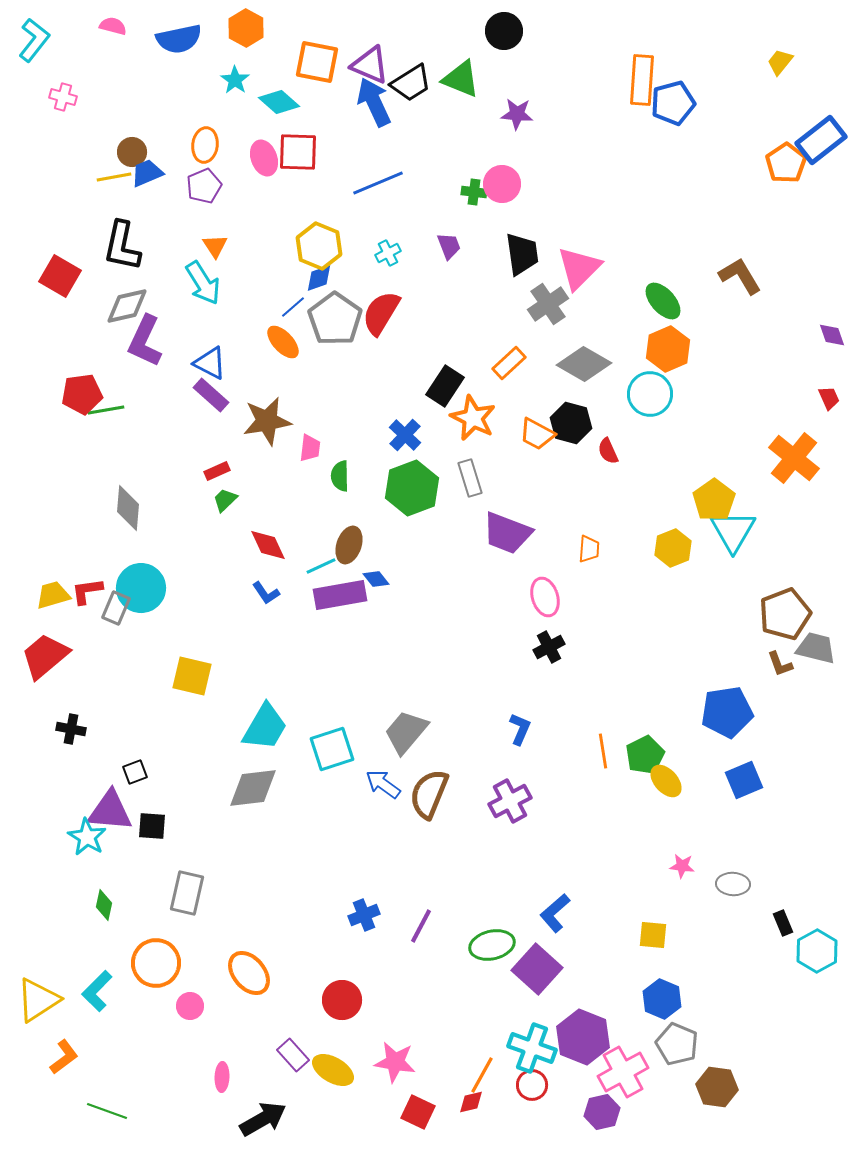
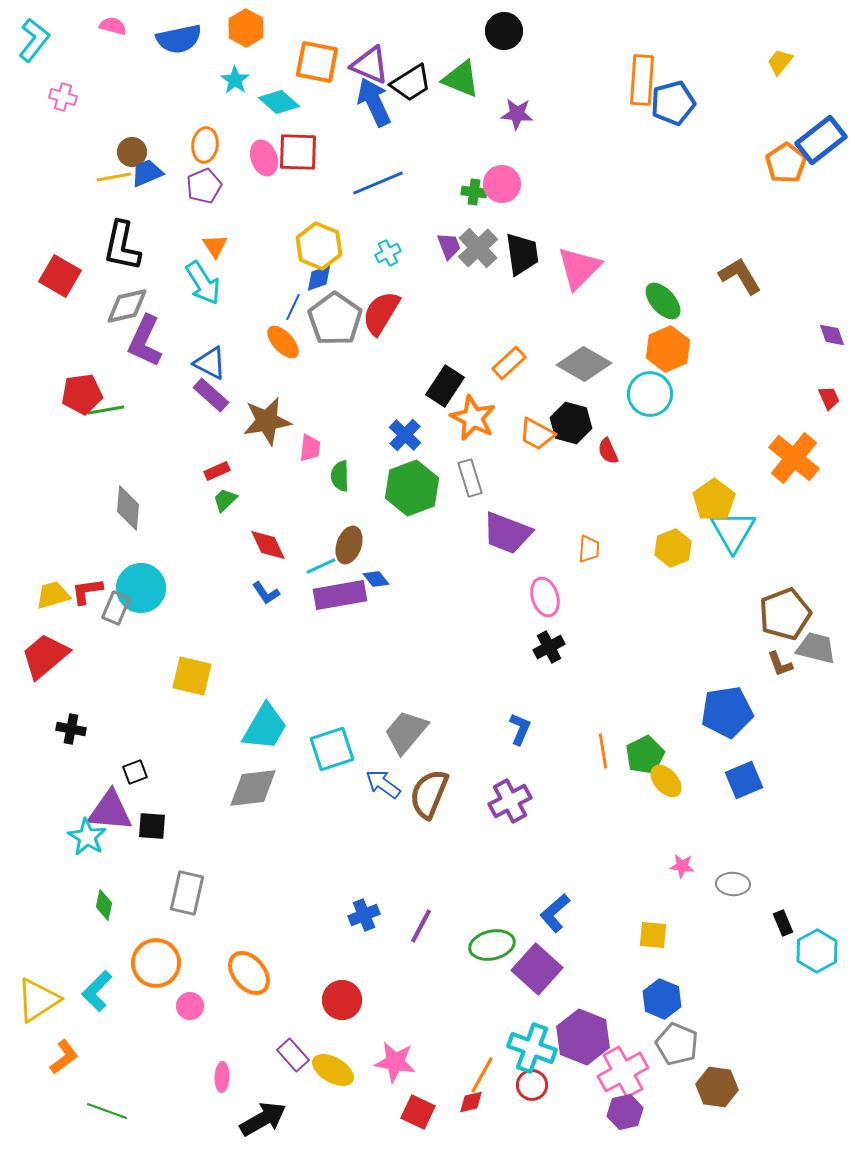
gray cross at (548, 304): moved 70 px left, 56 px up; rotated 9 degrees counterclockwise
blue line at (293, 307): rotated 24 degrees counterclockwise
purple hexagon at (602, 1112): moved 23 px right
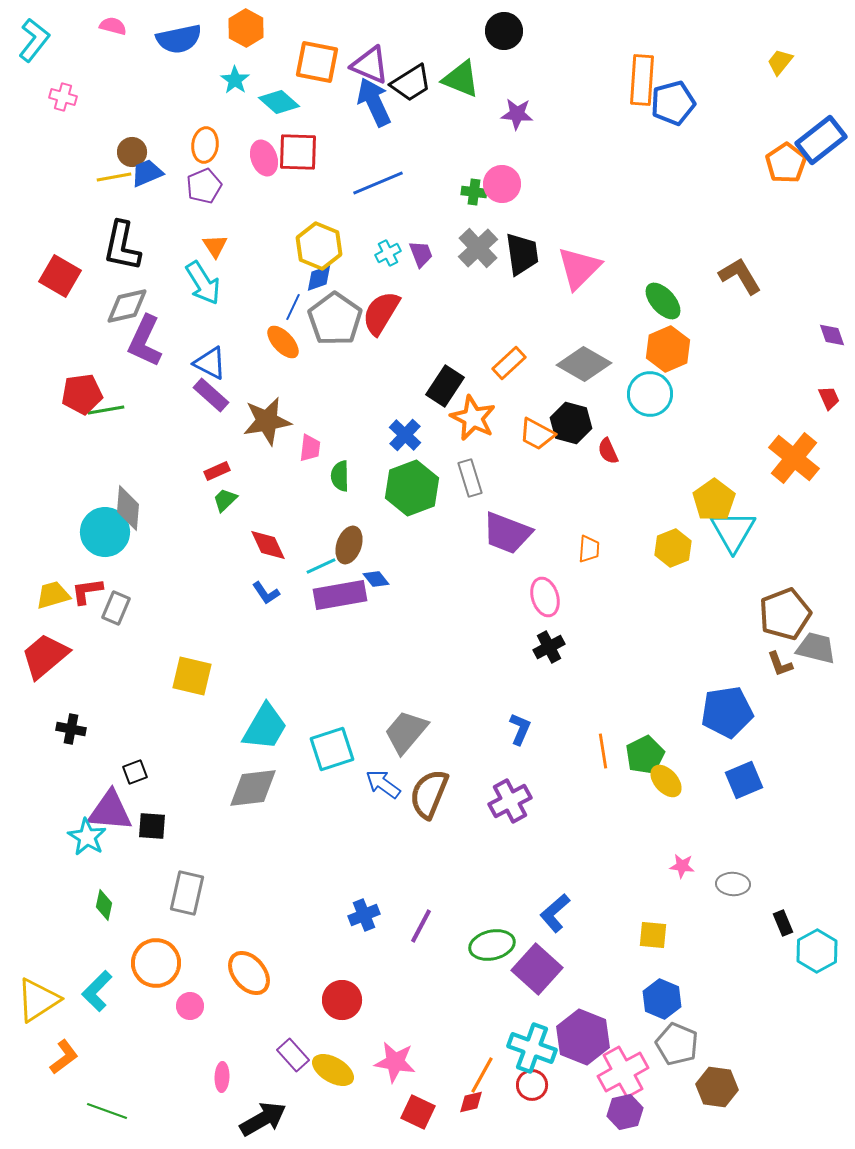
purple trapezoid at (449, 246): moved 28 px left, 8 px down
cyan circle at (141, 588): moved 36 px left, 56 px up
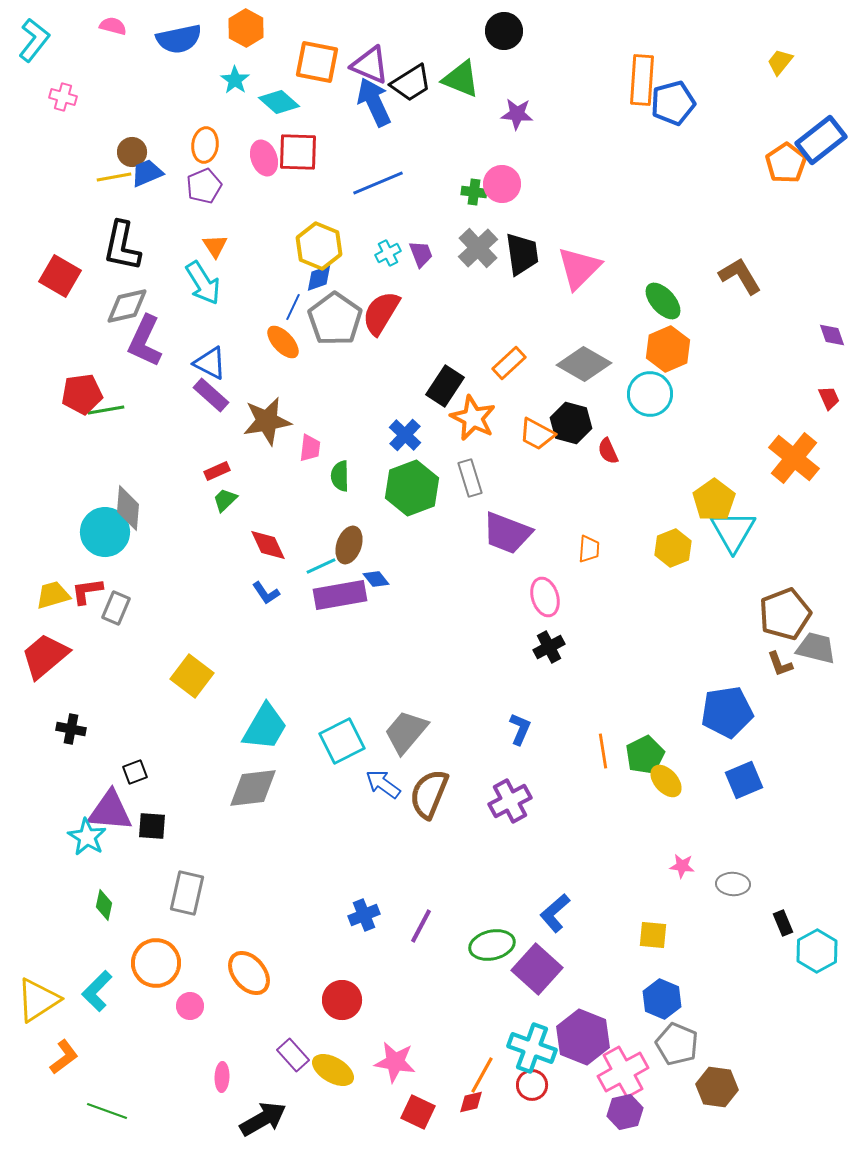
yellow square at (192, 676): rotated 24 degrees clockwise
cyan square at (332, 749): moved 10 px right, 8 px up; rotated 9 degrees counterclockwise
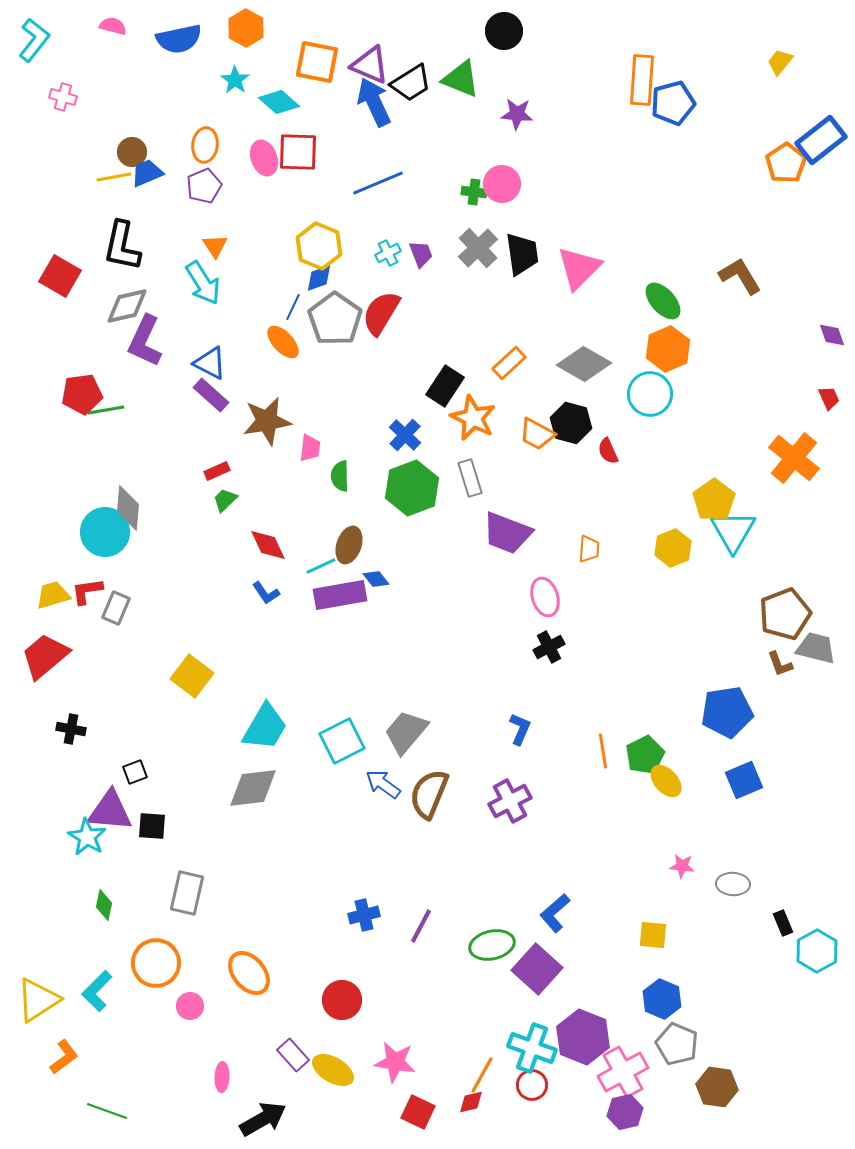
blue cross at (364, 915): rotated 8 degrees clockwise
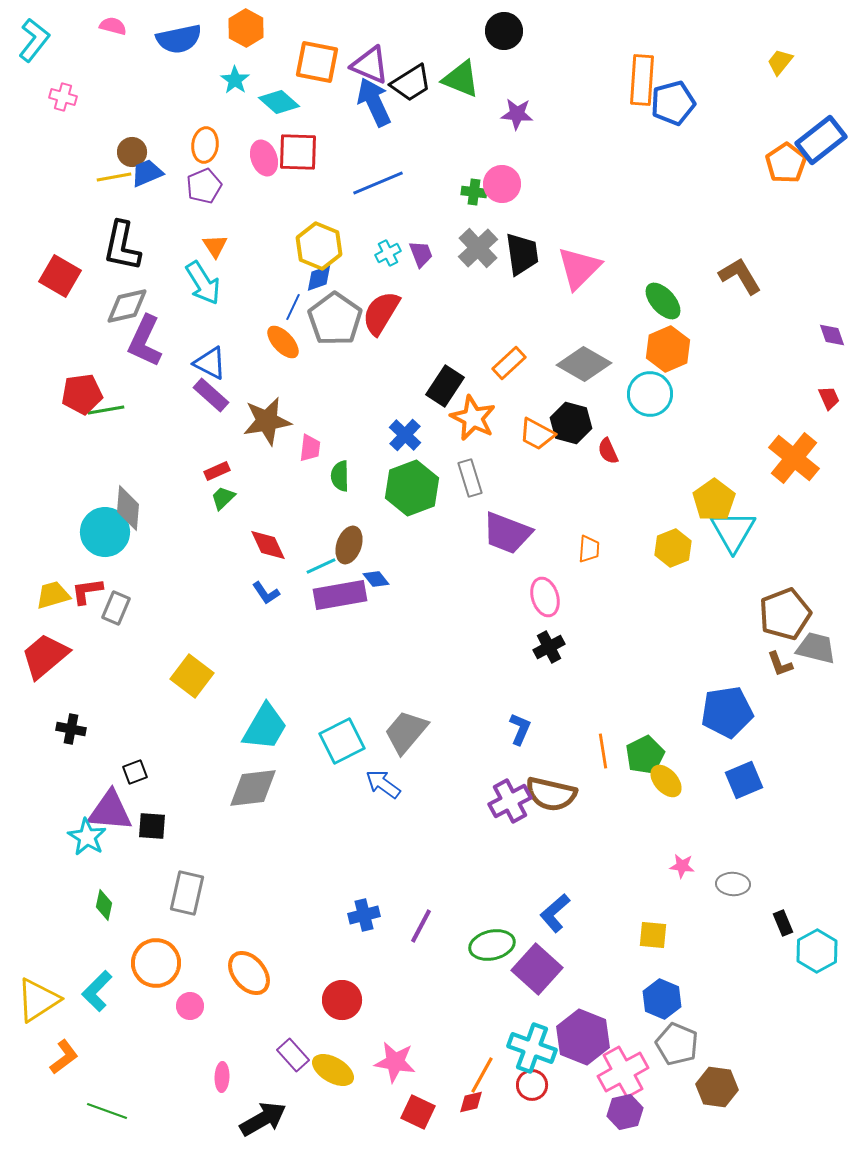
green trapezoid at (225, 500): moved 2 px left, 2 px up
brown semicircle at (429, 794): moved 122 px right; rotated 99 degrees counterclockwise
